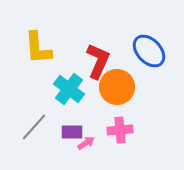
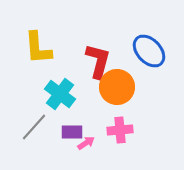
red L-shape: rotated 9 degrees counterclockwise
cyan cross: moved 9 px left, 5 px down
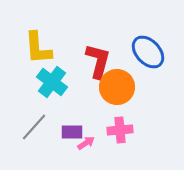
blue ellipse: moved 1 px left, 1 px down
cyan cross: moved 8 px left, 12 px up
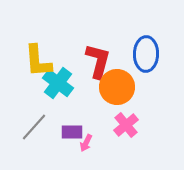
yellow L-shape: moved 13 px down
blue ellipse: moved 2 px left, 2 px down; rotated 44 degrees clockwise
cyan cross: moved 6 px right, 1 px down
pink cross: moved 6 px right, 5 px up; rotated 35 degrees counterclockwise
pink arrow: rotated 150 degrees clockwise
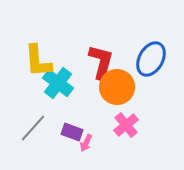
blue ellipse: moved 5 px right, 5 px down; rotated 28 degrees clockwise
red L-shape: moved 3 px right, 1 px down
gray line: moved 1 px left, 1 px down
purple rectangle: rotated 20 degrees clockwise
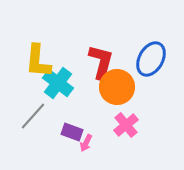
yellow L-shape: rotated 9 degrees clockwise
gray line: moved 12 px up
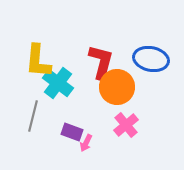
blue ellipse: rotated 72 degrees clockwise
gray line: rotated 28 degrees counterclockwise
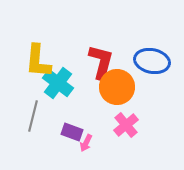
blue ellipse: moved 1 px right, 2 px down
